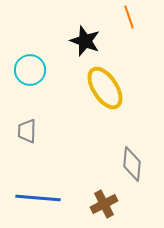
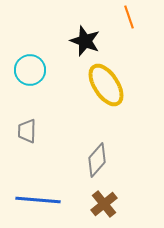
yellow ellipse: moved 1 px right, 3 px up
gray diamond: moved 35 px left, 4 px up; rotated 36 degrees clockwise
blue line: moved 2 px down
brown cross: rotated 12 degrees counterclockwise
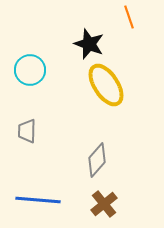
black star: moved 4 px right, 3 px down
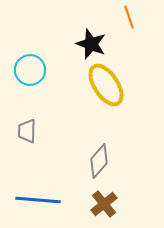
black star: moved 2 px right
gray diamond: moved 2 px right, 1 px down
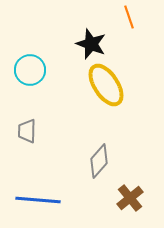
brown cross: moved 26 px right, 6 px up
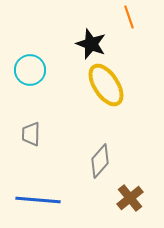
gray trapezoid: moved 4 px right, 3 px down
gray diamond: moved 1 px right
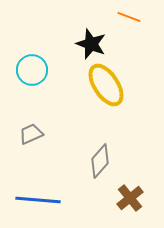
orange line: rotated 50 degrees counterclockwise
cyan circle: moved 2 px right
gray trapezoid: rotated 65 degrees clockwise
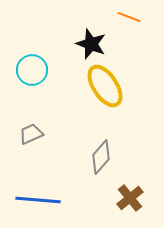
yellow ellipse: moved 1 px left, 1 px down
gray diamond: moved 1 px right, 4 px up
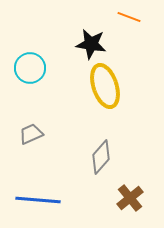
black star: rotated 12 degrees counterclockwise
cyan circle: moved 2 px left, 2 px up
yellow ellipse: rotated 15 degrees clockwise
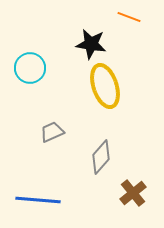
gray trapezoid: moved 21 px right, 2 px up
brown cross: moved 3 px right, 5 px up
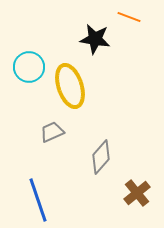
black star: moved 4 px right, 5 px up
cyan circle: moved 1 px left, 1 px up
yellow ellipse: moved 35 px left
brown cross: moved 4 px right
blue line: rotated 66 degrees clockwise
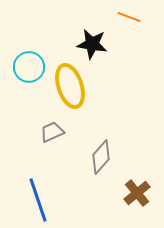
black star: moved 3 px left, 5 px down
